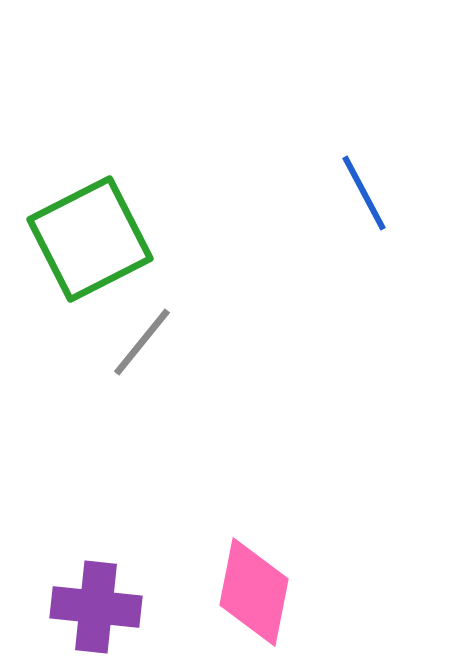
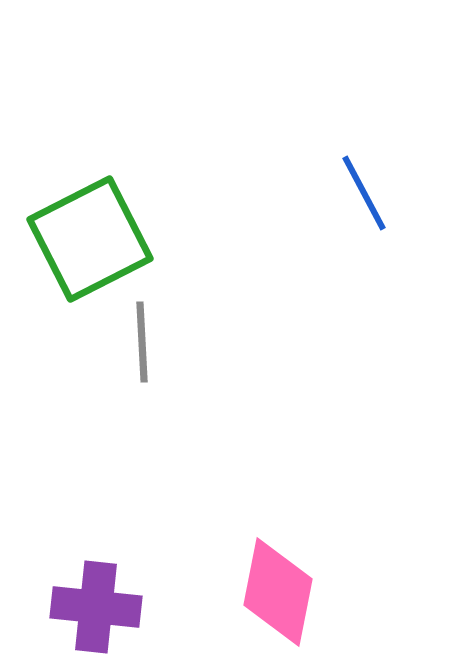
gray line: rotated 42 degrees counterclockwise
pink diamond: moved 24 px right
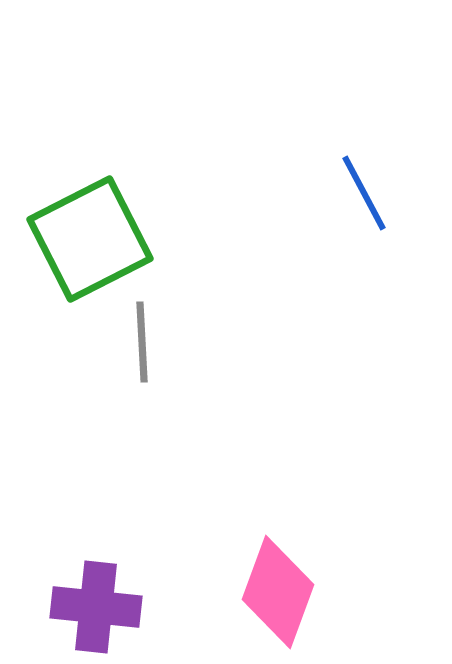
pink diamond: rotated 9 degrees clockwise
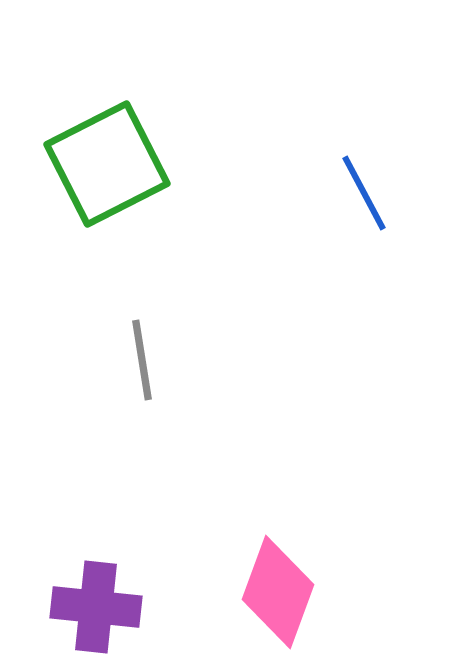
green square: moved 17 px right, 75 px up
gray line: moved 18 px down; rotated 6 degrees counterclockwise
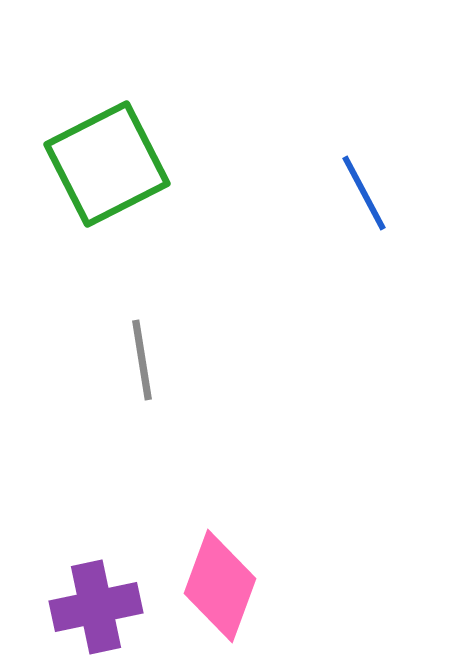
pink diamond: moved 58 px left, 6 px up
purple cross: rotated 18 degrees counterclockwise
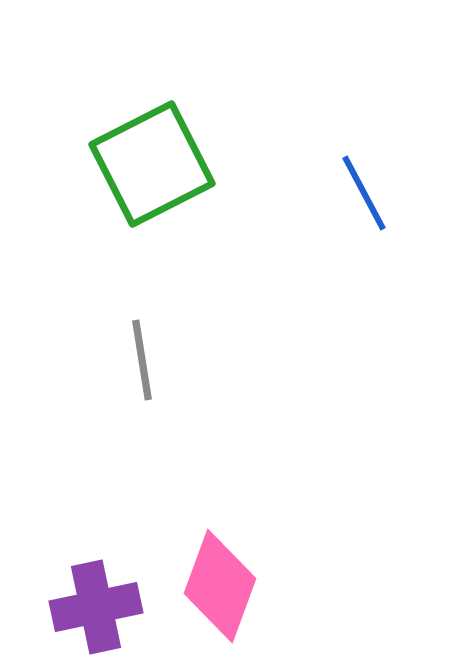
green square: moved 45 px right
